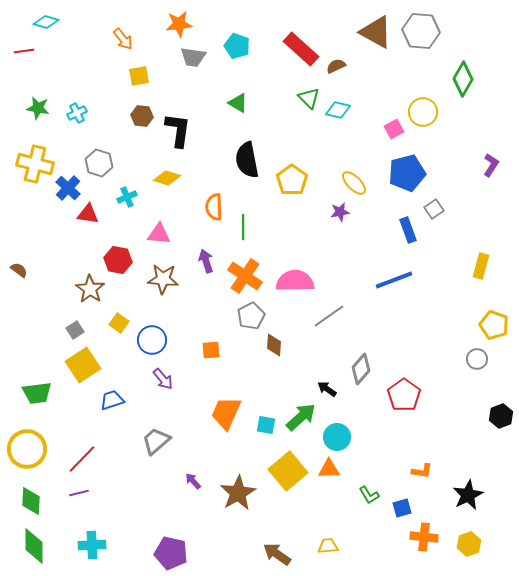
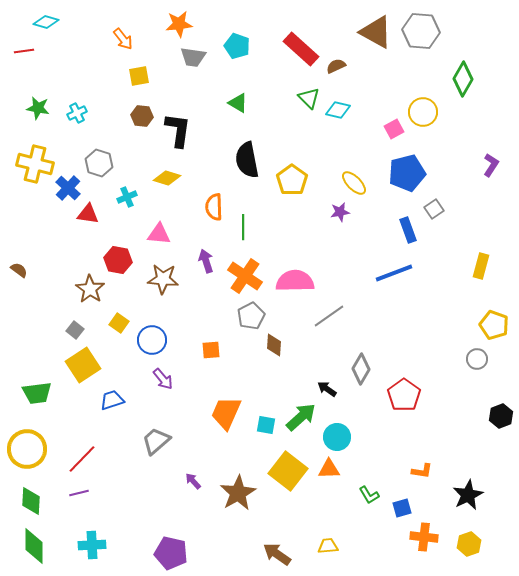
blue line at (394, 280): moved 7 px up
gray square at (75, 330): rotated 18 degrees counterclockwise
gray diamond at (361, 369): rotated 12 degrees counterclockwise
yellow square at (288, 471): rotated 12 degrees counterclockwise
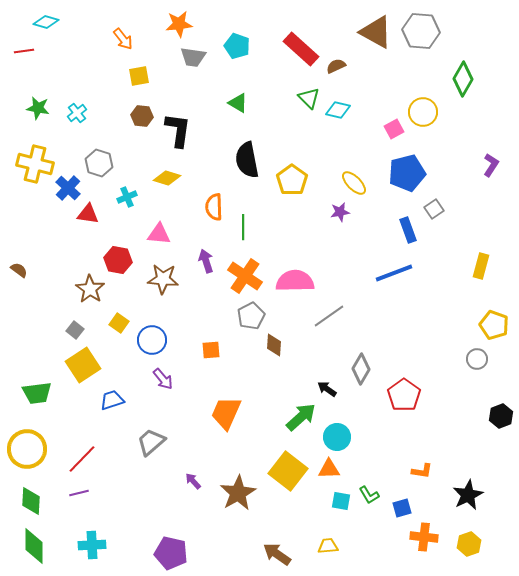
cyan cross at (77, 113): rotated 12 degrees counterclockwise
cyan square at (266, 425): moved 75 px right, 76 px down
gray trapezoid at (156, 441): moved 5 px left, 1 px down
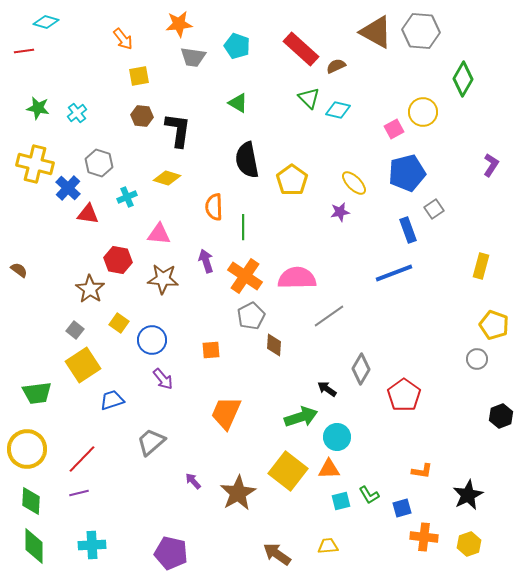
pink semicircle at (295, 281): moved 2 px right, 3 px up
green arrow at (301, 417): rotated 24 degrees clockwise
cyan square at (341, 501): rotated 24 degrees counterclockwise
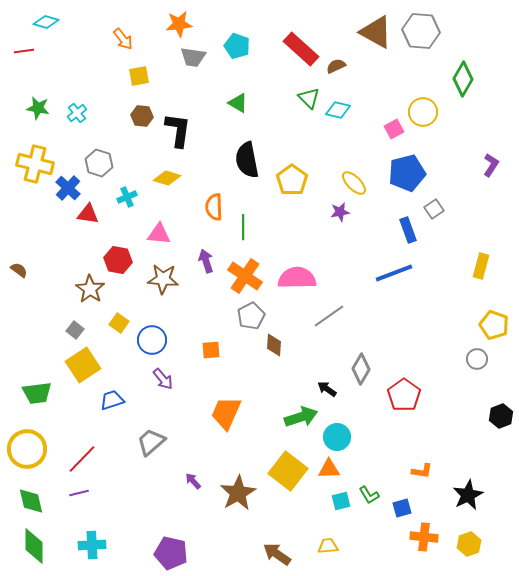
green diamond at (31, 501): rotated 16 degrees counterclockwise
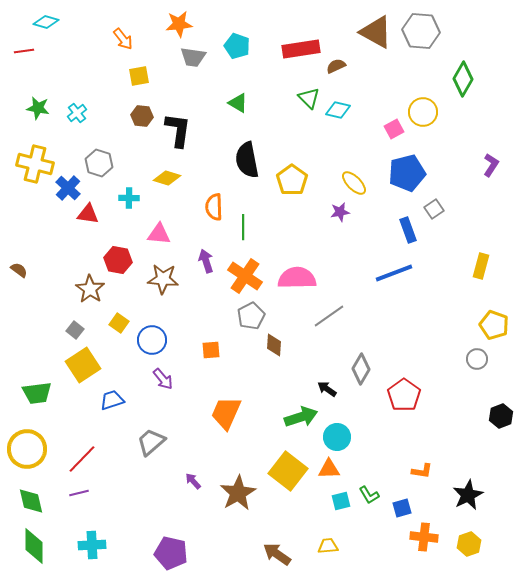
red rectangle at (301, 49): rotated 51 degrees counterclockwise
cyan cross at (127, 197): moved 2 px right, 1 px down; rotated 24 degrees clockwise
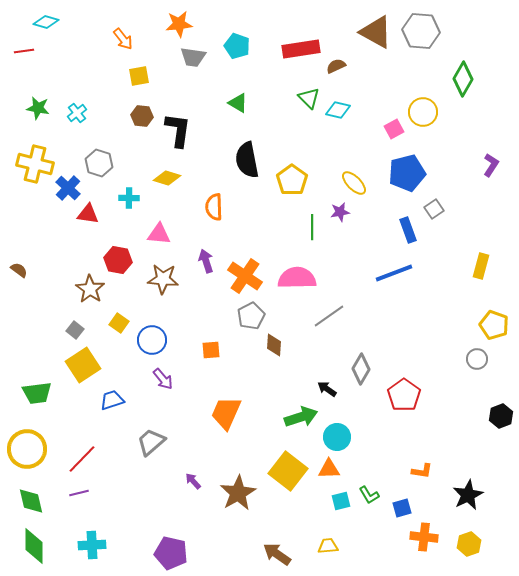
green line at (243, 227): moved 69 px right
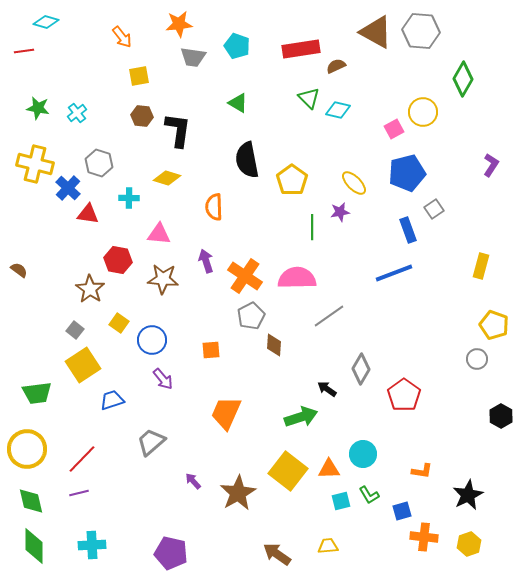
orange arrow at (123, 39): moved 1 px left, 2 px up
black hexagon at (501, 416): rotated 10 degrees counterclockwise
cyan circle at (337, 437): moved 26 px right, 17 px down
blue square at (402, 508): moved 3 px down
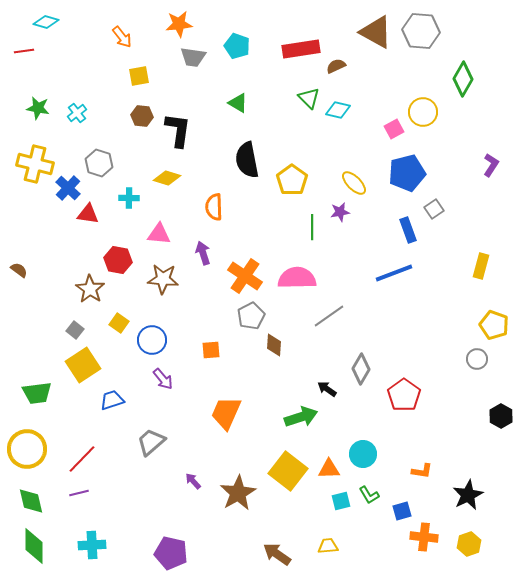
purple arrow at (206, 261): moved 3 px left, 8 px up
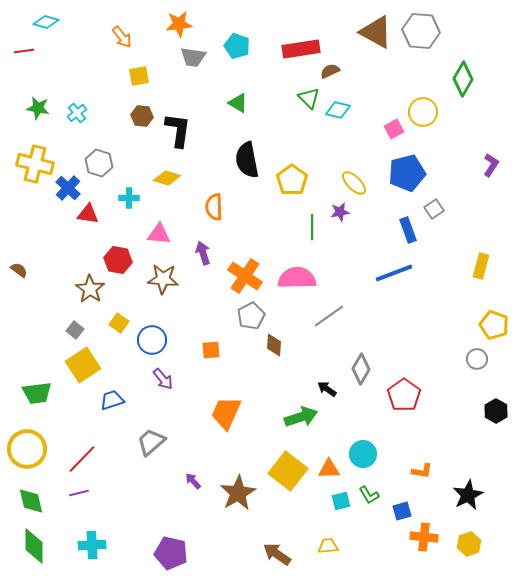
brown semicircle at (336, 66): moved 6 px left, 5 px down
black hexagon at (501, 416): moved 5 px left, 5 px up
